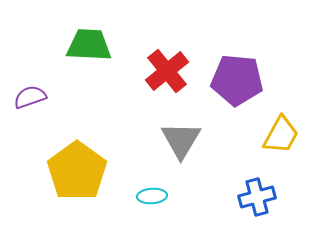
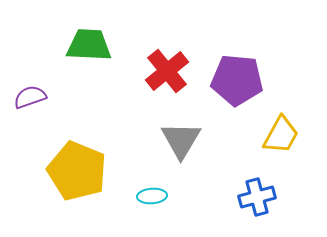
yellow pentagon: rotated 14 degrees counterclockwise
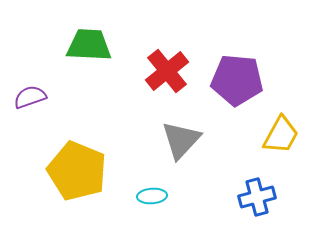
gray triangle: rotated 12 degrees clockwise
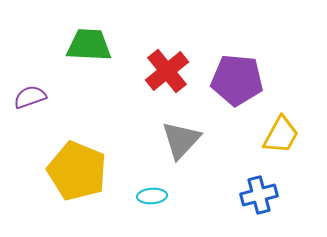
blue cross: moved 2 px right, 2 px up
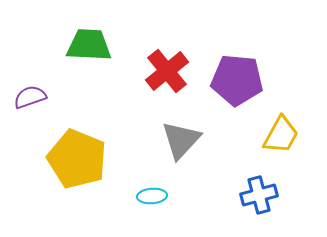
yellow pentagon: moved 12 px up
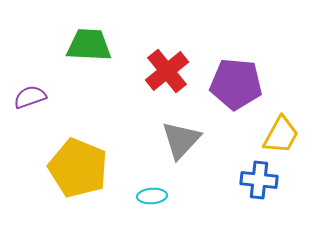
purple pentagon: moved 1 px left, 4 px down
yellow pentagon: moved 1 px right, 9 px down
blue cross: moved 15 px up; rotated 21 degrees clockwise
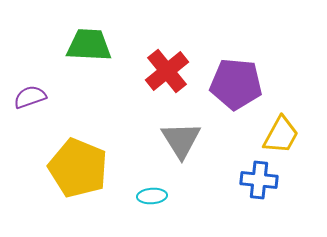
gray triangle: rotated 15 degrees counterclockwise
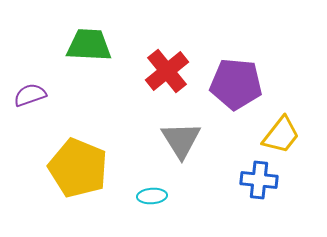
purple semicircle: moved 2 px up
yellow trapezoid: rotated 9 degrees clockwise
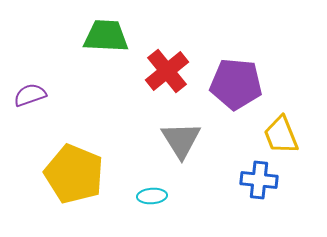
green trapezoid: moved 17 px right, 9 px up
yellow trapezoid: rotated 120 degrees clockwise
yellow pentagon: moved 4 px left, 6 px down
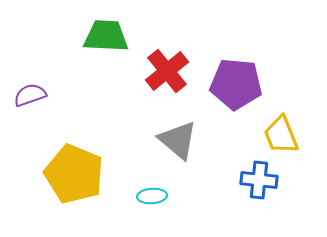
gray triangle: moved 3 px left; rotated 18 degrees counterclockwise
